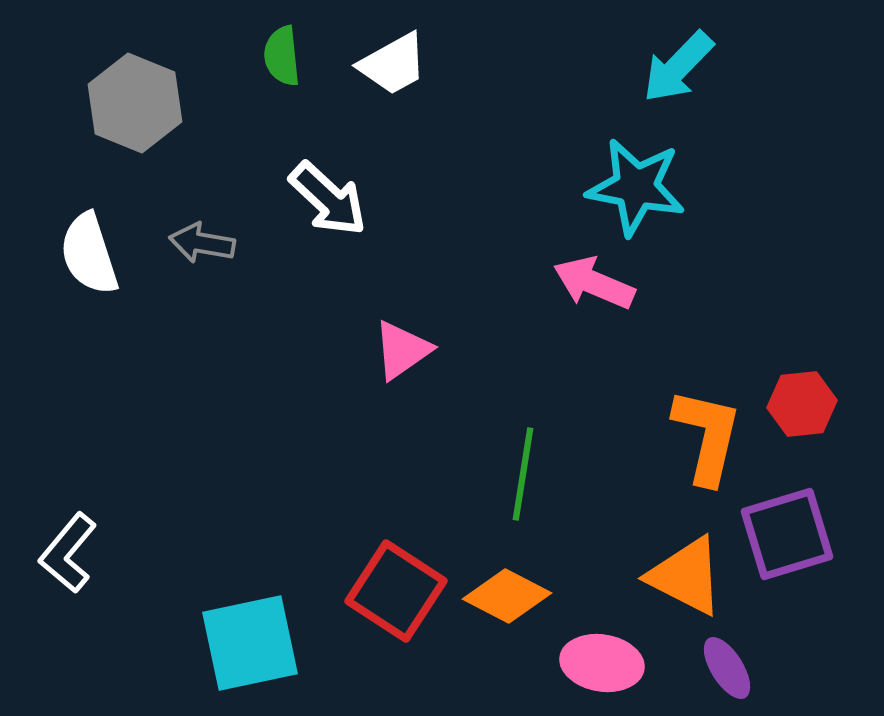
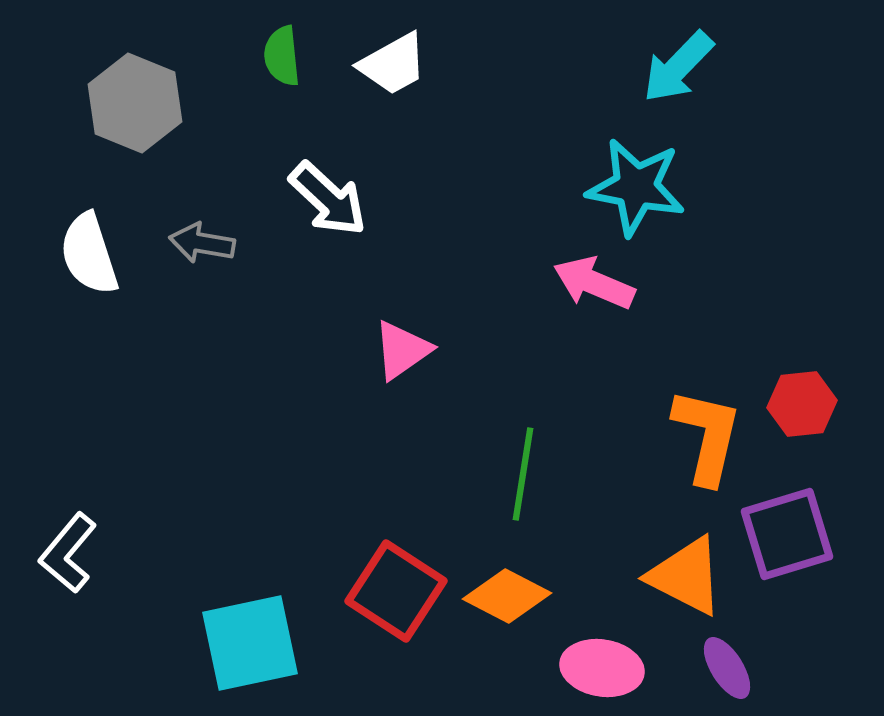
pink ellipse: moved 5 px down
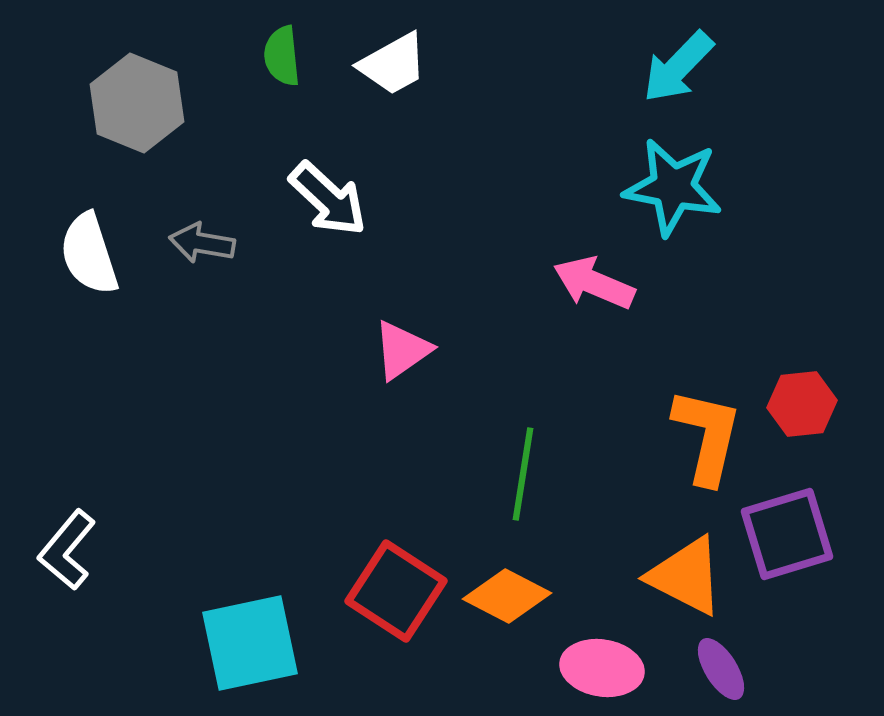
gray hexagon: moved 2 px right
cyan star: moved 37 px right
white L-shape: moved 1 px left, 3 px up
purple ellipse: moved 6 px left, 1 px down
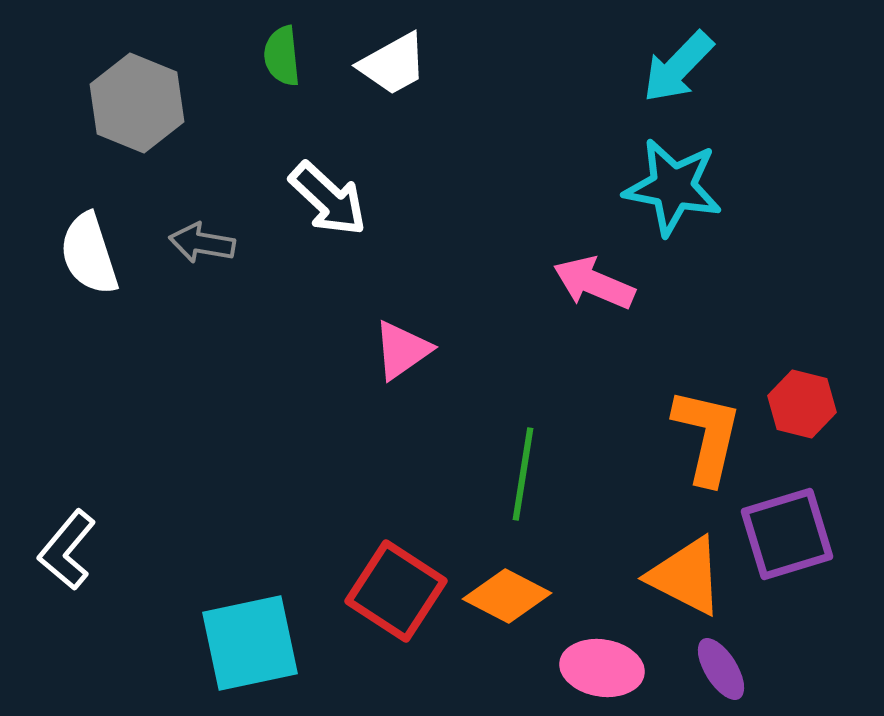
red hexagon: rotated 20 degrees clockwise
